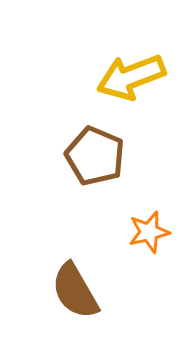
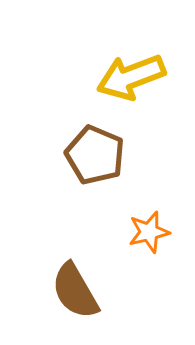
brown pentagon: moved 1 px up
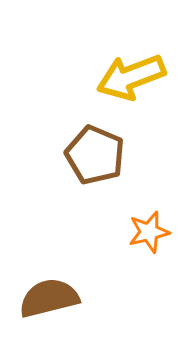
brown semicircle: moved 26 px left, 7 px down; rotated 106 degrees clockwise
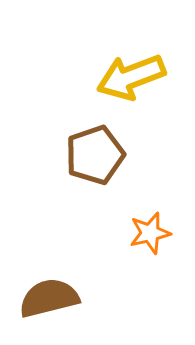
brown pentagon: rotated 30 degrees clockwise
orange star: moved 1 px right, 1 px down
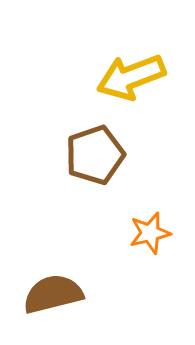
brown semicircle: moved 4 px right, 4 px up
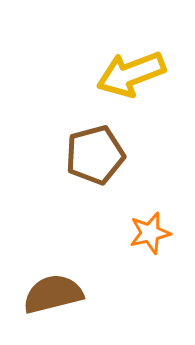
yellow arrow: moved 3 px up
brown pentagon: rotated 4 degrees clockwise
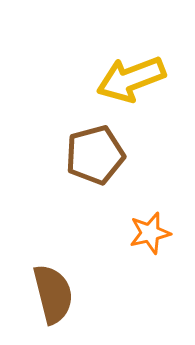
yellow arrow: moved 5 px down
brown semicircle: rotated 90 degrees clockwise
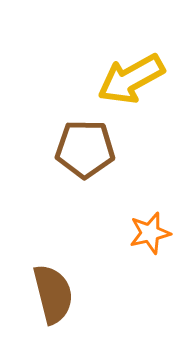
yellow arrow: rotated 8 degrees counterclockwise
brown pentagon: moved 10 px left, 6 px up; rotated 16 degrees clockwise
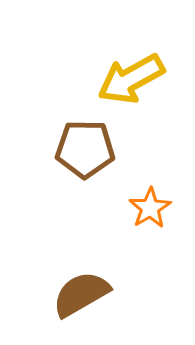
orange star: moved 25 px up; rotated 18 degrees counterclockwise
brown semicircle: moved 28 px right; rotated 106 degrees counterclockwise
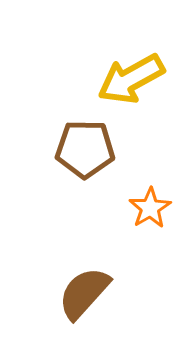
brown semicircle: moved 3 px right, 1 px up; rotated 18 degrees counterclockwise
